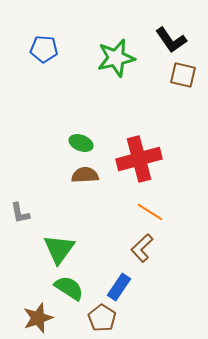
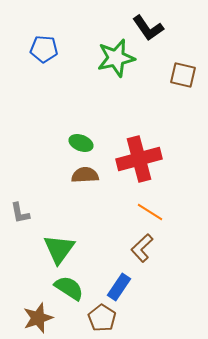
black L-shape: moved 23 px left, 12 px up
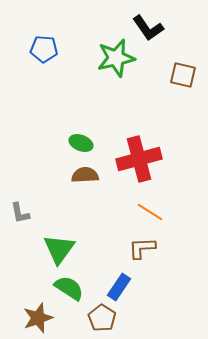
brown L-shape: rotated 40 degrees clockwise
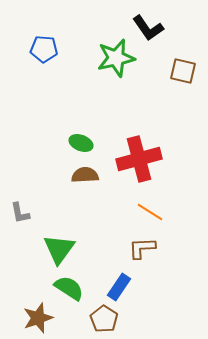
brown square: moved 4 px up
brown pentagon: moved 2 px right, 1 px down
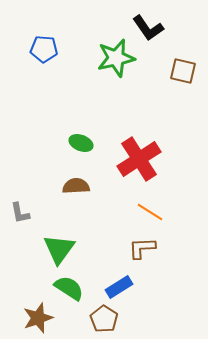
red cross: rotated 18 degrees counterclockwise
brown semicircle: moved 9 px left, 11 px down
blue rectangle: rotated 24 degrees clockwise
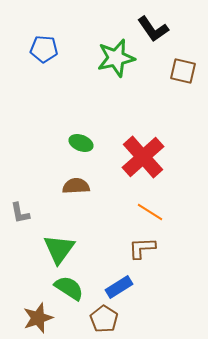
black L-shape: moved 5 px right, 1 px down
red cross: moved 4 px right, 2 px up; rotated 9 degrees counterclockwise
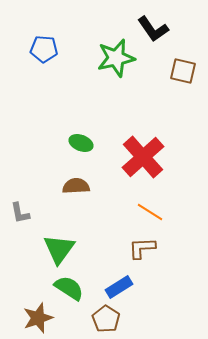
brown pentagon: moved 2 px right
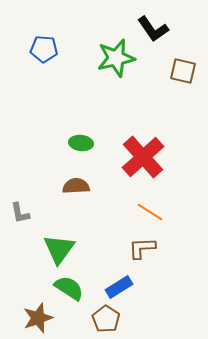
green ellipse: rotated 15 degrees counterclockwise
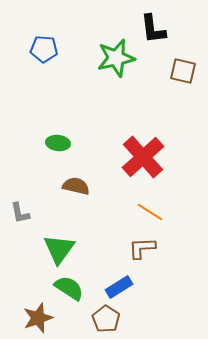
black L-shape: rotated 28 degrees clockwise
green ellipse: moved 23 px left
brown semicircle: rotated 16 degrees clockwise
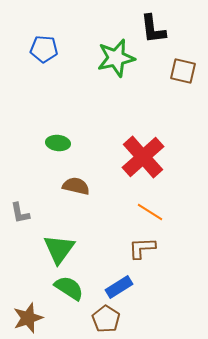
brown star: moved 10 px left
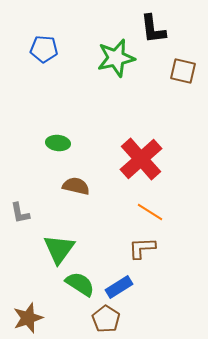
red cross: moved 2 px left, 2 px down
green semicircle: moved 11 px right, 4 px up
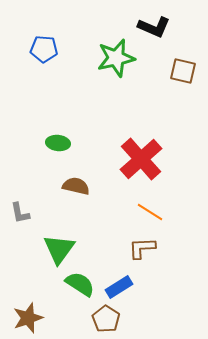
black L-shape: moved 1 px right, 2 px up; rotated 60 degrees counterclockwise
